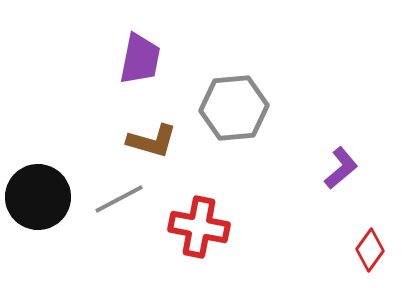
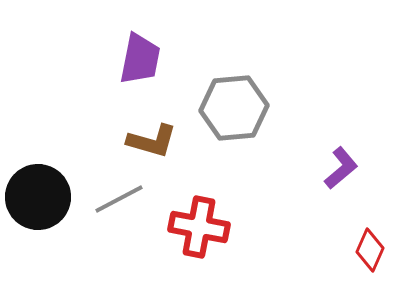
red diamond: rotated 12 degrees counterclockwise
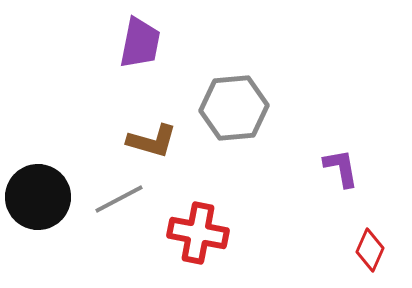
purple trapezoid: moved 16 px up
purple L-shape: rotated 60 degrees counterclockwise
red cross: moved 1 px left, 6 px down
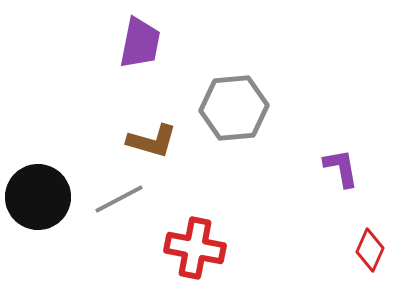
red cross: moved 3 px left, 15 px down
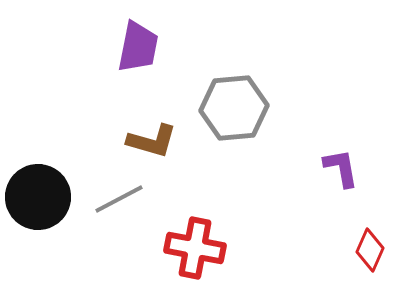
purple trapezoid: moved 2 px left, 4 px down
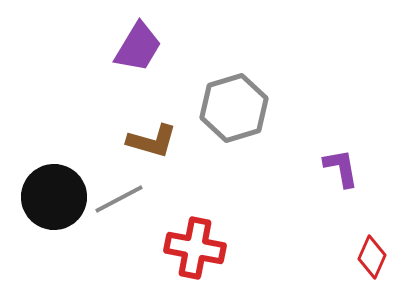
purple trapezoid: rotated 20 degrees clockwise
gray hexagon: rotated 12 degrees counterclockwise
black circle: moved 16 px right
red diamond: moved 2 px right, 7 px down
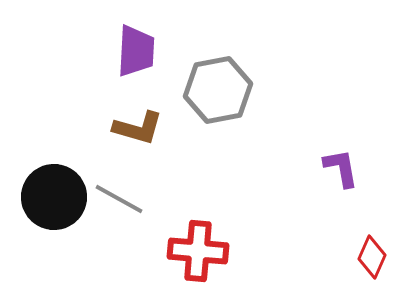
purple trapezoid: moved 2 px left, 4 px down; rotated 28 degrees counterclockwise
gray hexagon: moved 16 px left, 18 px up; rotated 6 degrees clockwise
brown L-shape: moved 14 px left, 13 px up
gray line: rotated 57 degrees clockwise
red cross: moved 3 px right, 3 px down; rotated 6 degrees counterclockwise
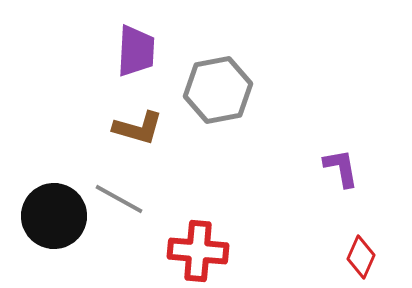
black circle: moved 19 px down
red diamond: moved 11 px left
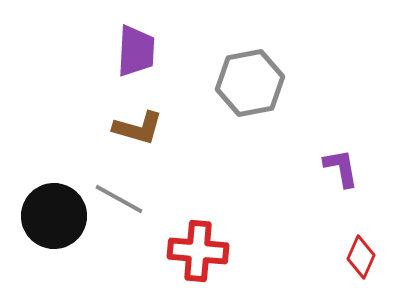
gray hexagon: moved 32 px right, 7 px up
